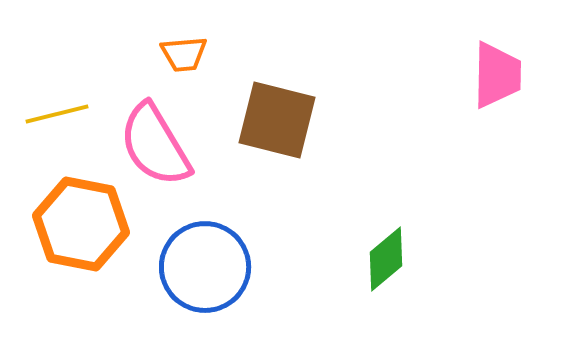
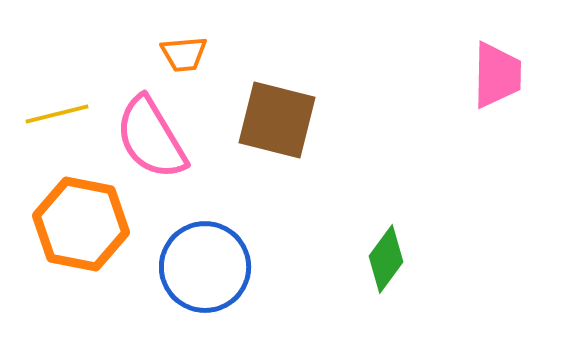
pink semicircle: moved 4 px left, 7 px up
green diamond: rotated 14 degrees counterclockwise
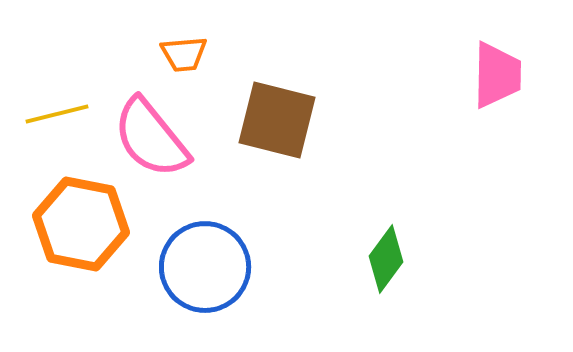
pink semicircle: rotated 8 degrees counterclockwise
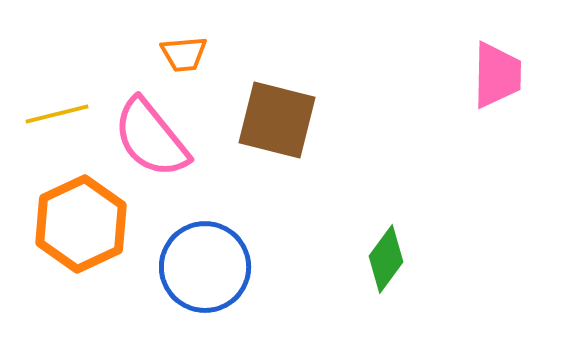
orange hexagon: rotated 24 degrees clockwise
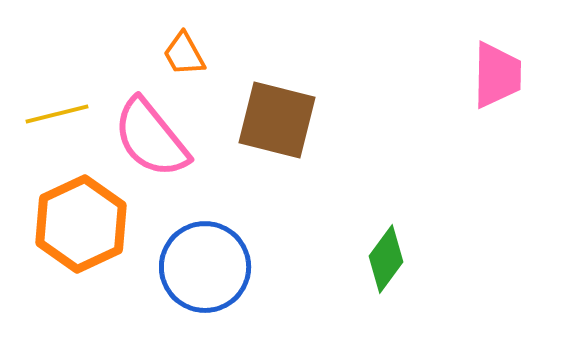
orange trapezoid: rotated 66 degrees clockwise
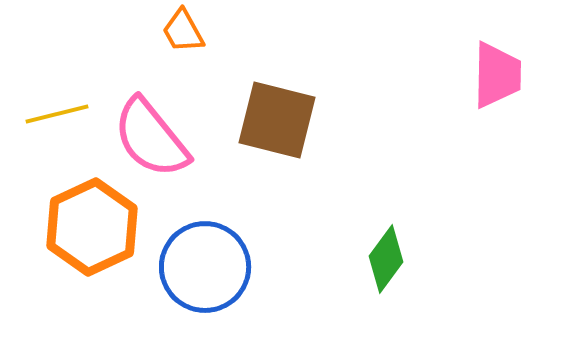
orange trapezoid: moved 1 px left, 23 px up
orange hexagon: moved 11 px right, 3 px down
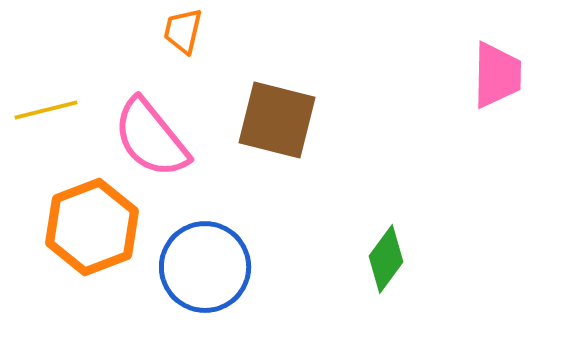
orange trapezoid: rotated 42 degrees clockwise
yellow line: moved 11 px left, 4 px up
orange hexagon: rotated 4 degrees clockwise
